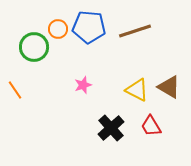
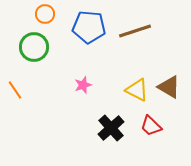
orange circle: moved 13 px left, 15 px up
red trapezoid: rotated 15 degrees counterclockwise
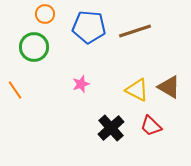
pink star: moved 2 px left, 1 px up
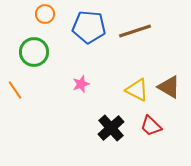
green circle: moved 5 px down
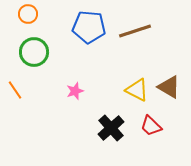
orange circle: moved 17 px left
pink star: moved 6 px left, 7 px down
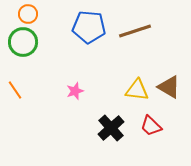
green circle: moved 11 px left, 10 px up
yellow triangle: rotated 20 degrees counterclockwise
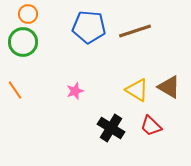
yellow triangle: rotated 25 degrees clockwise
black cross: rotated 16 degrees counterclockwise
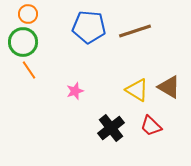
orange line: moved 14 px right, 20 px up
black cross: rotated 20 degrees clockwise
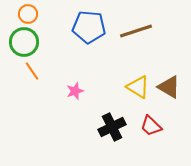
brown line: moved 1 px right
green circle: moved 1 px right
orange line: moved 3 px right, 1 px down
yellow triangle: moved 1 px right, 3 px up
black cross: moved 1 px right, 1 px up; rotated 12 degrees clockwise
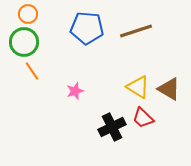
blue pentagon: moved 2 px left, 1 px down
brown triangle: moved 2 px down
red trapezoid: moved 8 px left, 8 px up
